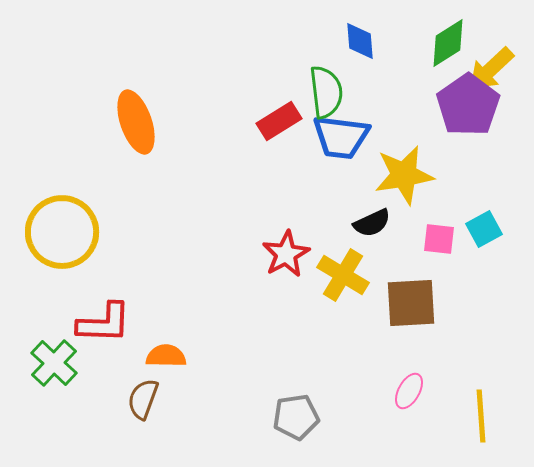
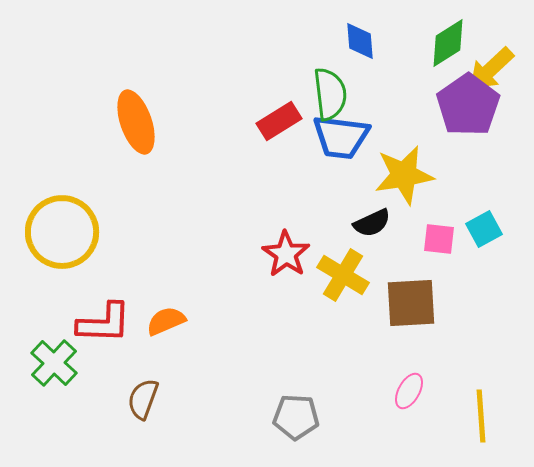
green semicircle: moved 4 px right, 2 px down
red star: rotated 9 degrees counterclockwise
orange semicircle: moved 35 px up; rotated 24 degrees counterclockwise
gray pentagon: rotated 12 degrees clockwise
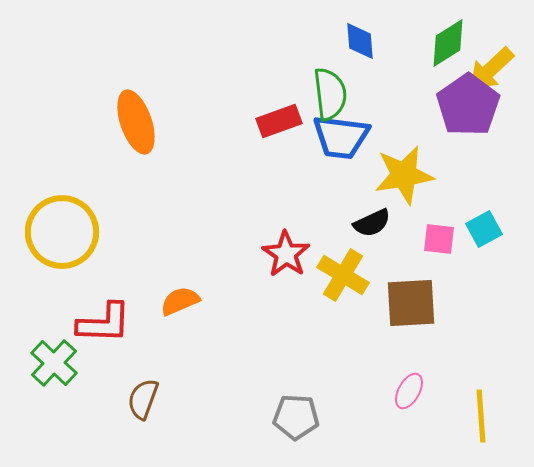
red rectangle: rotated 12 degrees clockwise
orange semicircle: moved 14 px right, 20 px up
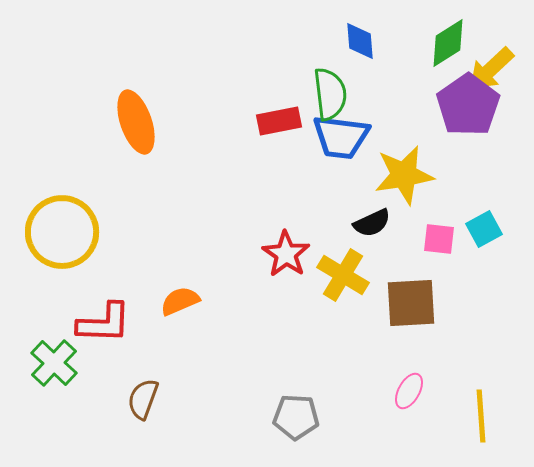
red rectangle: rotated 9 degrees clockwise
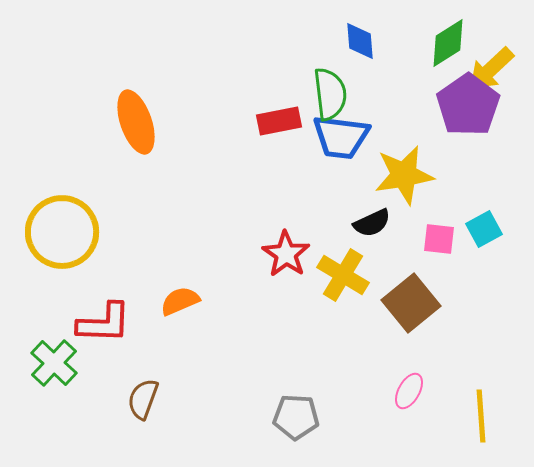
brown square: rotated 36 degrees counterclockwise
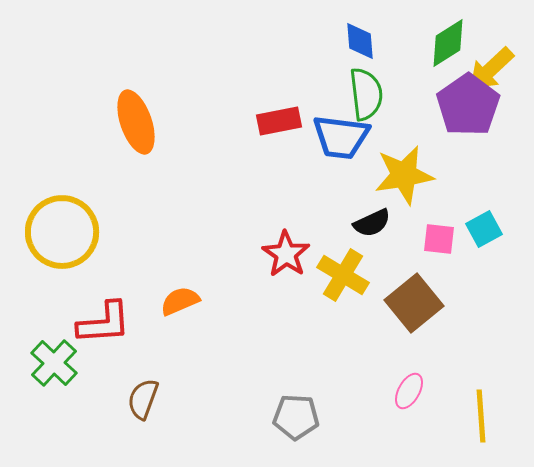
green semicircle: moved 36 px right
brown square: moved 3 px right
red L-shape: rotated 6 degrees counterclockwise
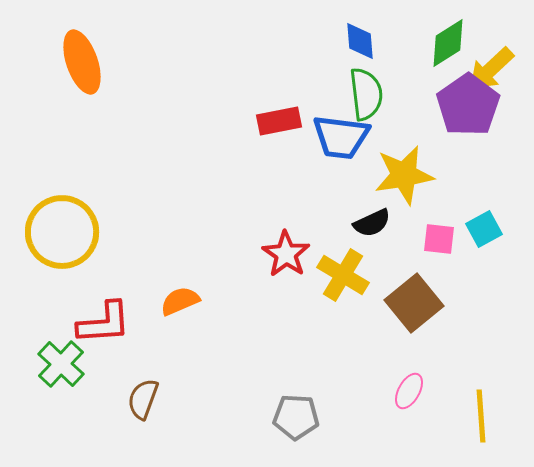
orange ellipse: moved 54 px left, 60 px up
green cross: moved 7 px right, 1 px down
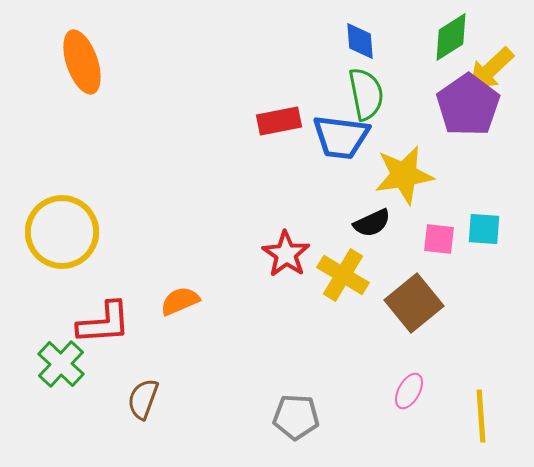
green diamond: moved 3 px right, 6 px up
green semicircle: rotated 4 degrees counterclockwise
cyan square: rotated 33 degrees clockwise
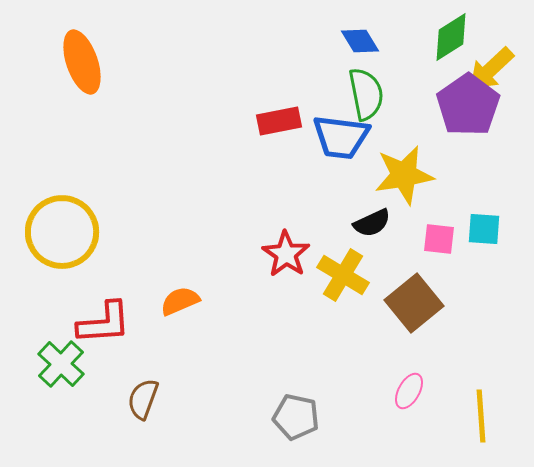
blue diamond: rotated 27 degrees counterclockwise
gray pentagon: rotated 9 degrees clockwise
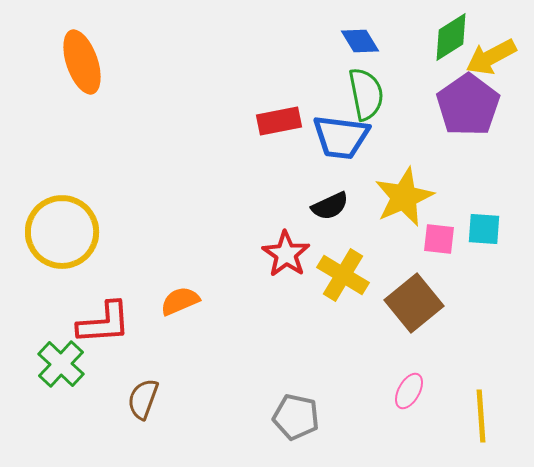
yellow arrow: moved 12 px up; rotated 15 degrees clockwise
yellow star: moved 22 px down; rotated 14 degrees counterclockwise
black semicircle: moved 42 px left, 17 px up
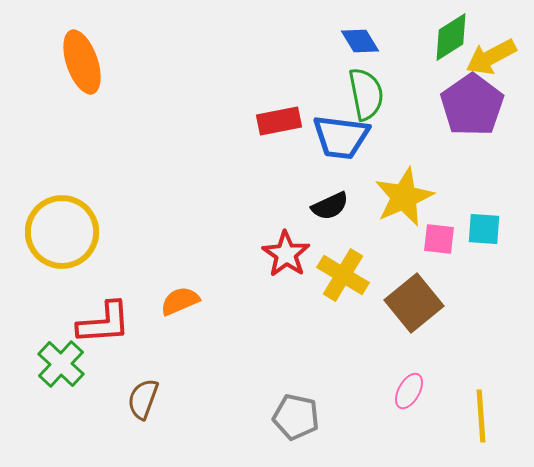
purple pentagon: moved 4 px right
